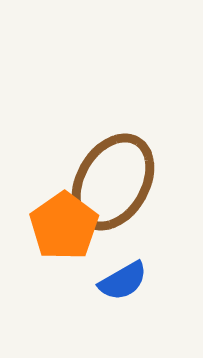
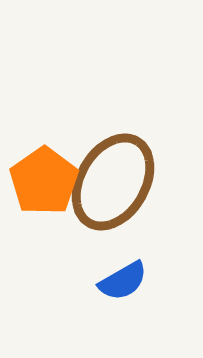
orange pentagon: moved 20 px left, 45 px up
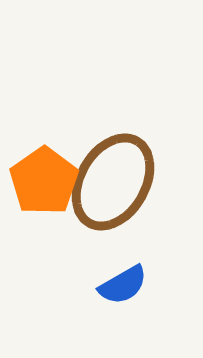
blue semicircle: moved 4 px down
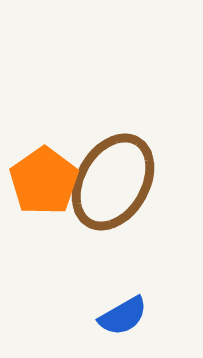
blue semicircle: moved 31 px down
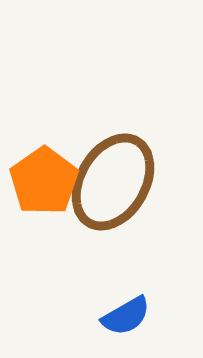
blue semicircle: moved 3 px right
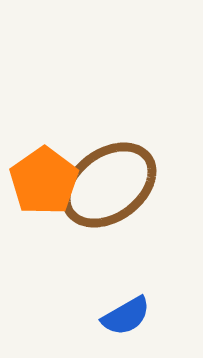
brown ellipse: moved 4 px left, 3 px down; rotated 24 degrees clockwise
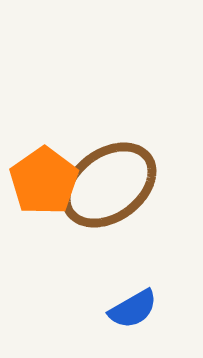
blue semicircle: moved 7 px right, 7 px up
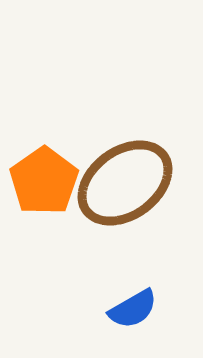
brown ellipse: moved 16 px right, 2 px up
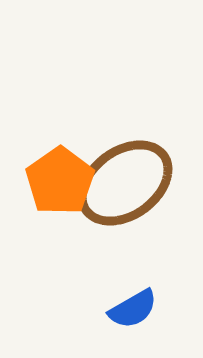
orange pentagon: moved 16 px right
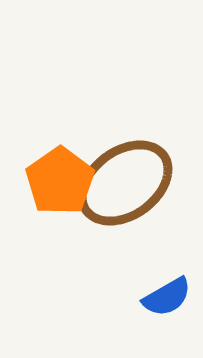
blue semicircle: moved 34 px right, 12 px up
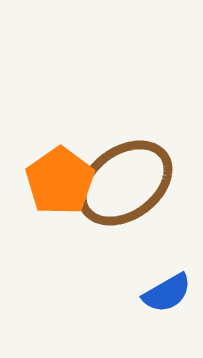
blue semicircle: moved 4 px up
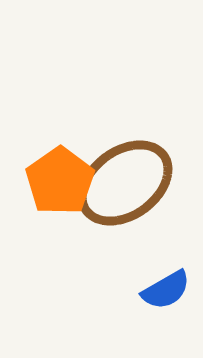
blue semicircle: moved 1 px left, 3 px up
